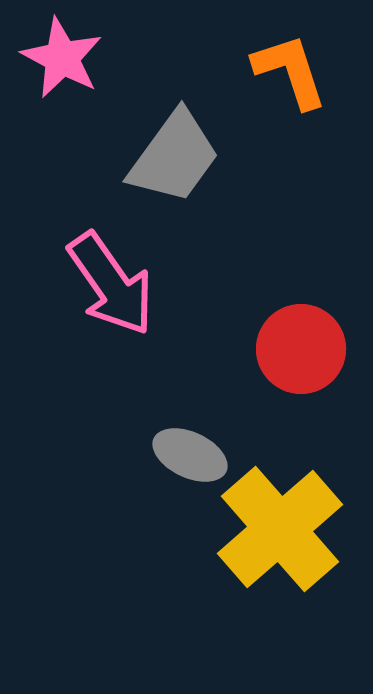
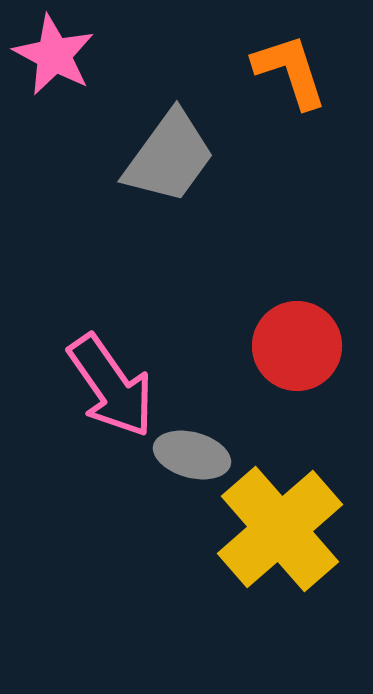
pink star: moved 8 px left, 3 px up
gray trapezoid: moved 5 px left
pink arrow: moved 102 px down
red circle: moved 4 px left, 3 px up
gray ellipse: moved 2 px right; rotated 10 degrees counterclockwise
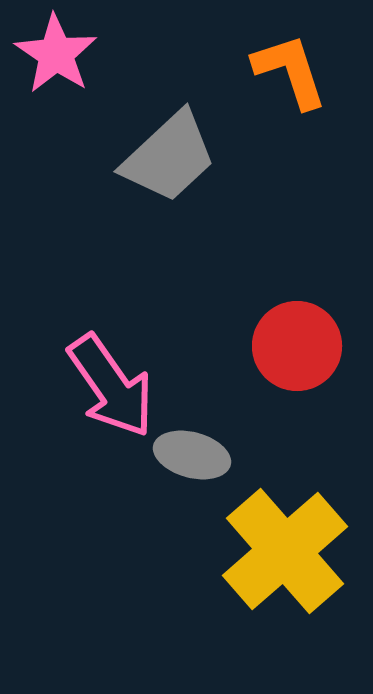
pink star: moved 2 px right, 1 px up; rotated 6 degrees clockwise
gray trapezoid: rotated 11 degrees clockwise
yellow cross: moved 5 px right, 22 px down
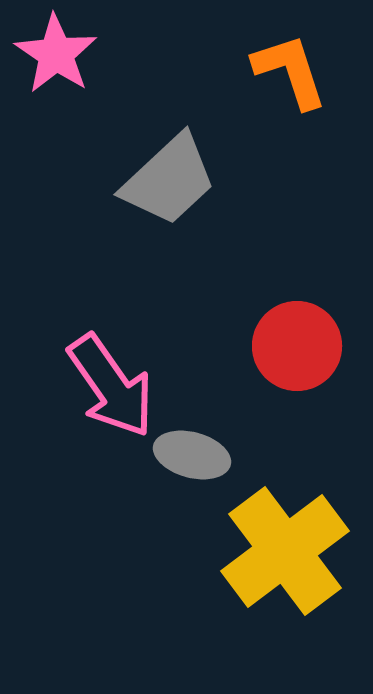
gray trapezoid: moved 23 px down
yellow cross: rotated 4 degrees clockwise
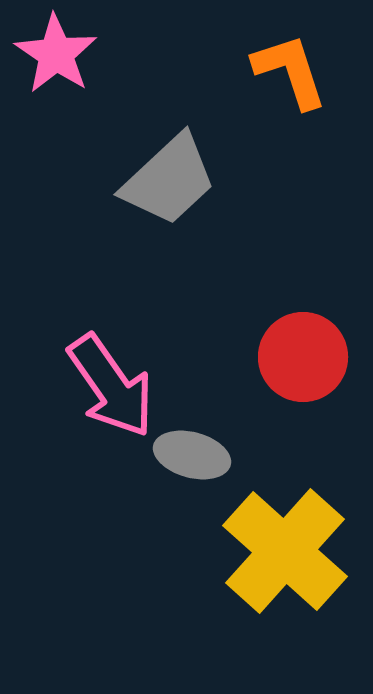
red circle: moved 6 px right, 11 px down
yellow cross: rotated 11 degrees counterclockwise
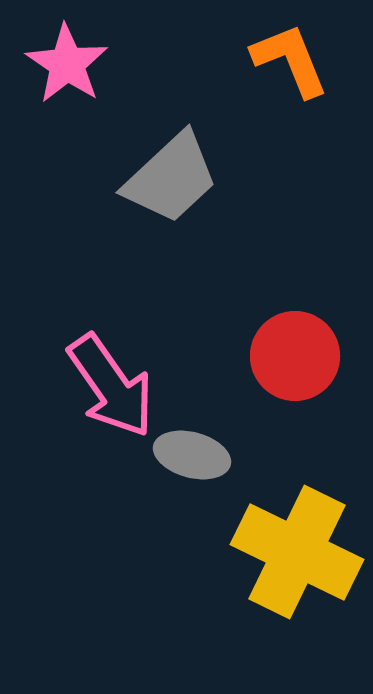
pink star: moved 11 px right, 10 px down
orange L-shape: moved 11 px up; rotated 4 degrees counterclockwise
gray trapezoid: moved 2 px right, 2 px up
red circle: moved 8 px left, 1 px up
yellow cross: moved 12 px right, 1 px down; rotated 16 degrees counterclockwise
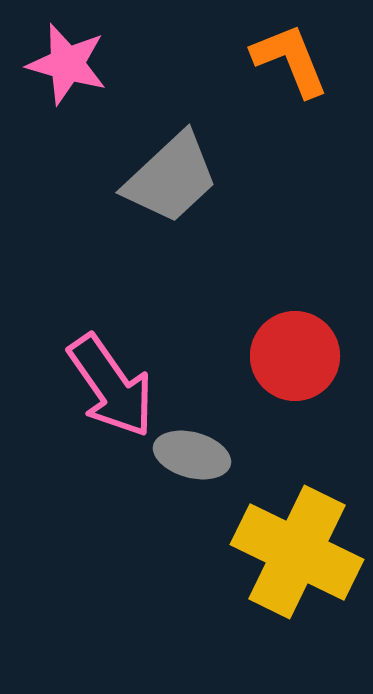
pink star: rotated 18 degrees counterclockwise
